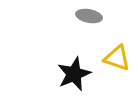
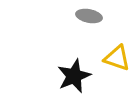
black star: moved 2 px down
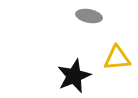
yellow triangle: rotated 24 degrees counterclockwise
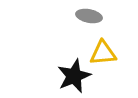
yellow triangle: moved 14 px left, 5 px up
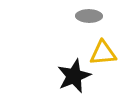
gray ellipse: rotated 10 degrees counterclockwise
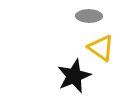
yellow triangle: moved 2 px left, 5 px up; rotated 40 degrees clockwise
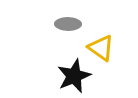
gray ellipse: moved 21 px left, 8 px down
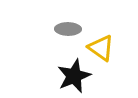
gray ellipse: moved 5 px down
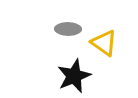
yellow triangle: moved 3 px right, 5 px up
